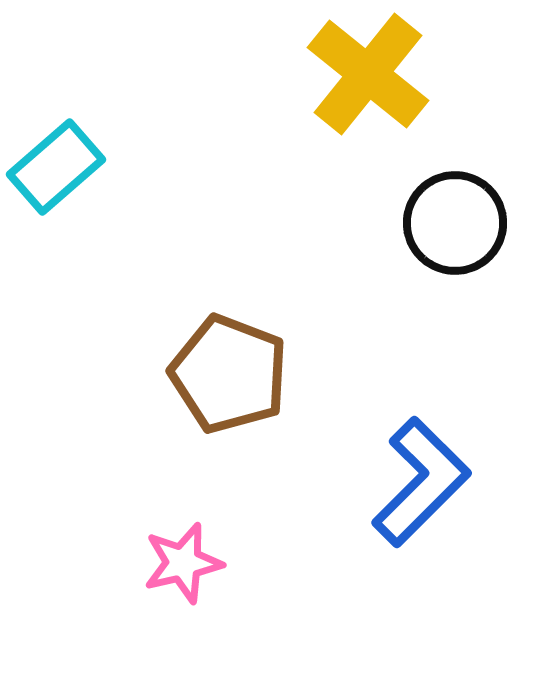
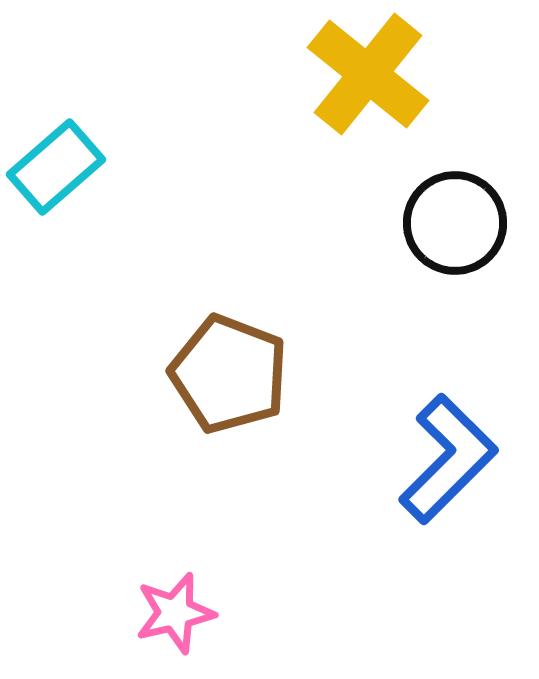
blue L-shape: moved 27 px right, 23 px up
pink star: moved 8 px left, 50 px down
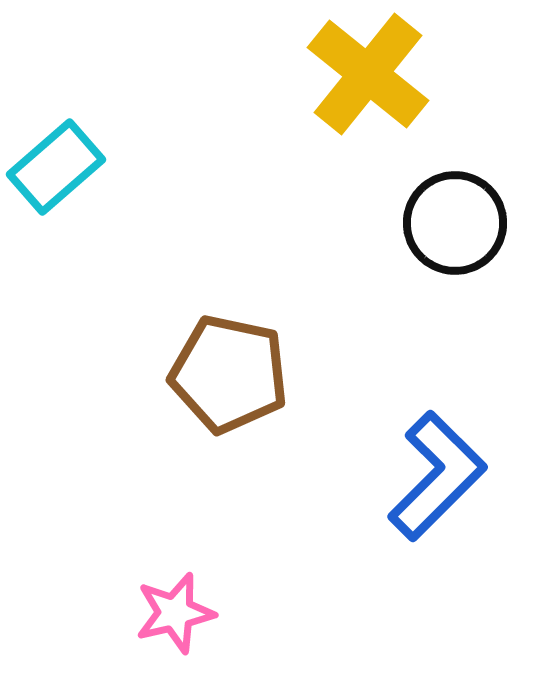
brown pentagon: rotated 9 degrees counterclockwise
blue L-shape: moved 11 px left, 17 px down
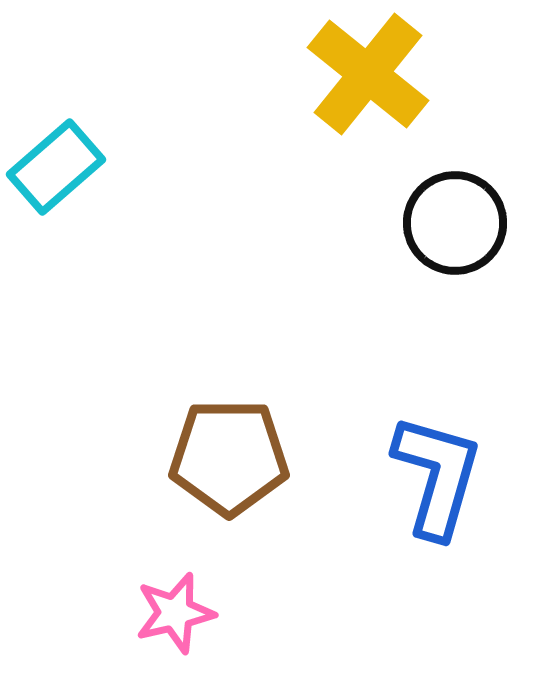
brown pentagon: moved 83 px down; rotated 12 degrees counterclockwise
blue L-shape: rotated 29 degrees counterclockwise
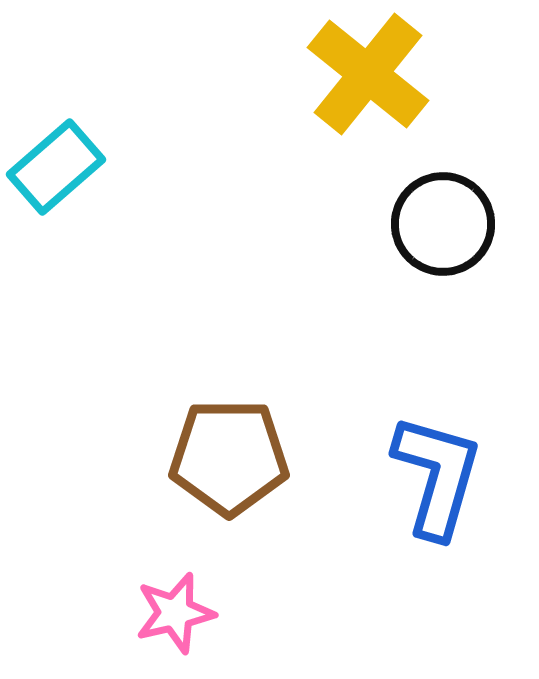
black circle: moved 12 px left, 1 px down
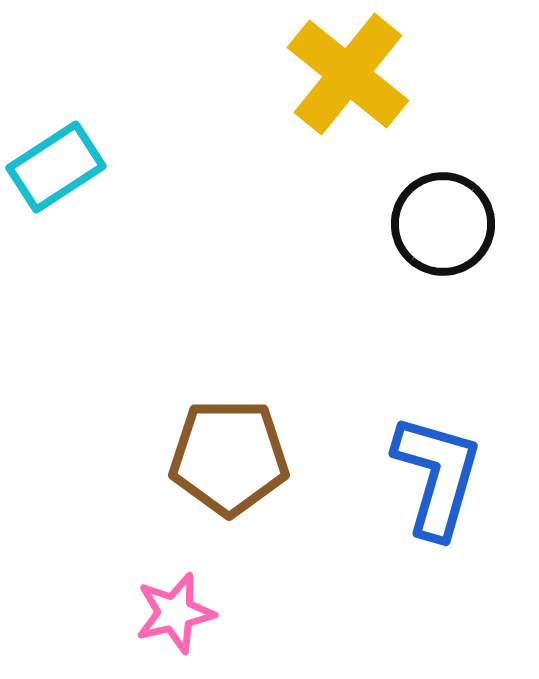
yellow cross: moved 20 px left
cyan rectangle: rotated 8 degrees clockwise
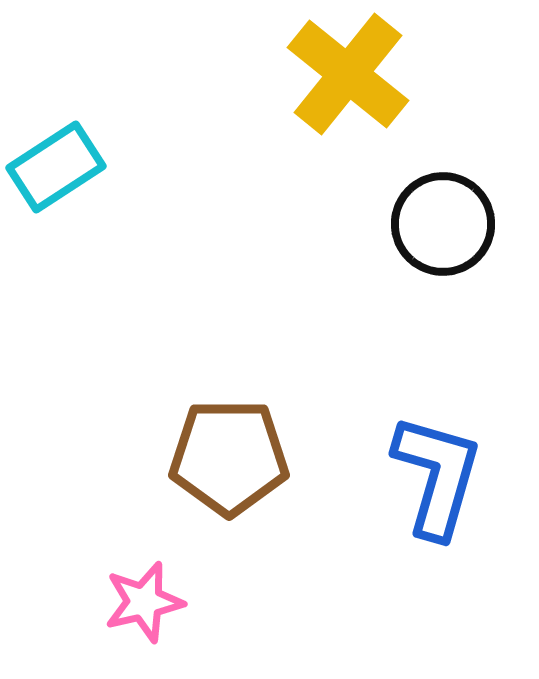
pink star: moved 31 px left, 11 px up
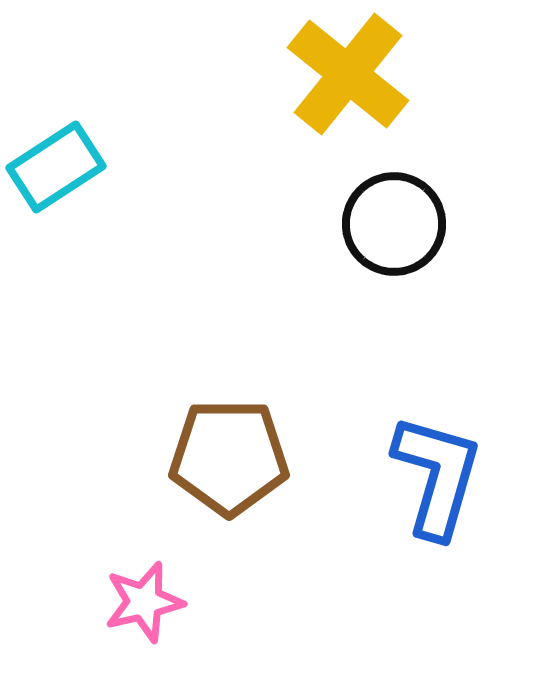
black circle: moved 49 px left
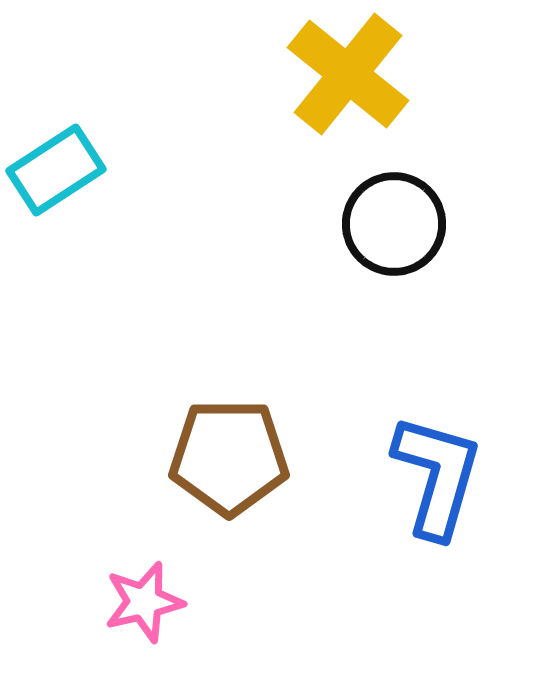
cyan rectangle: moved 3 px down
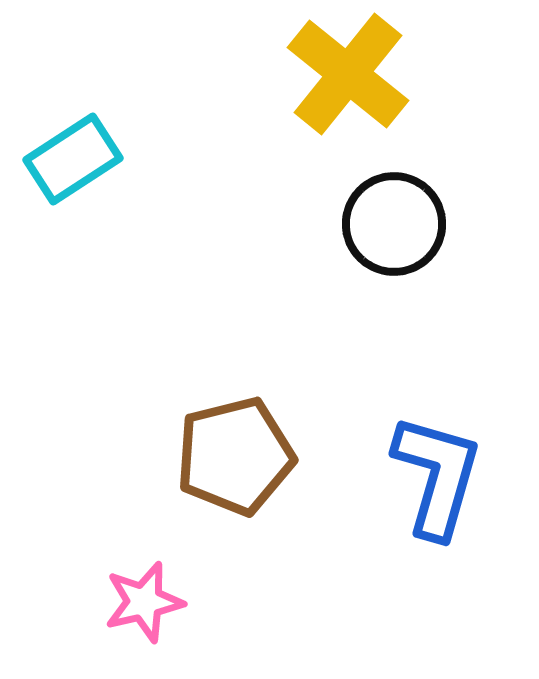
cyan rectangle: moved 17 px right, 11 px up
brown pentagon: moved 6 px right, 1 px up; rotated 14 degrees counterclockwise
